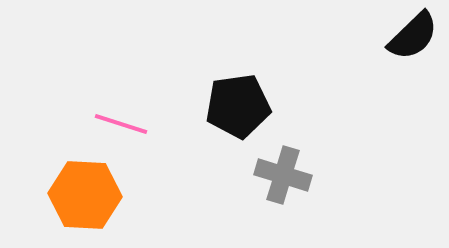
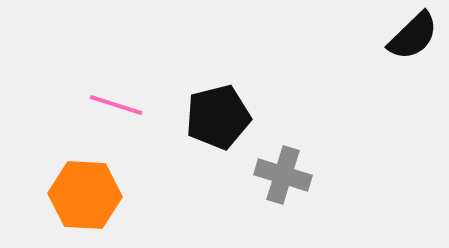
black pentagon: moved 20 px left, 11 px down; rotated 6 degrees counterclockwise
pink line: moved 5 px left, 19 px up
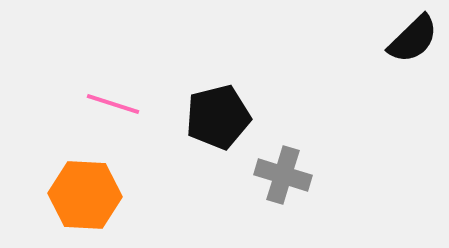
black semicircle: moved 3 px down
pink line: moved 3 px left, 1 px up
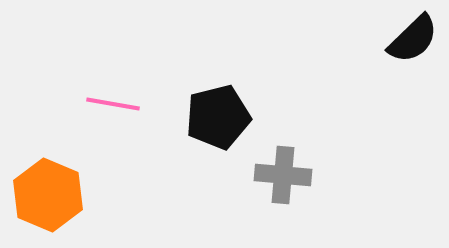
pink line: rotated 8 degrees counterclockwise
gray cross: rotated 12 degrees counterclockwise
orange hexagon: moved 37 px left; rotated 20 degrees clockwise
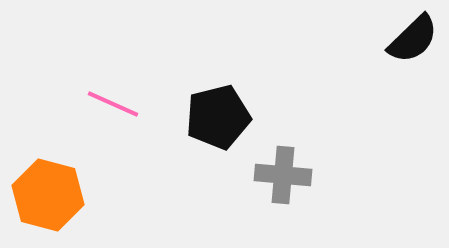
pink line: rotated 14 degrees clockwise
orange hexagon: rotated 8 degrees counterclockwise
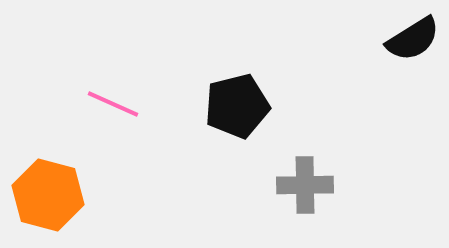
black semicircle: rotated 12 degrees clockwise
black pentagon: moved 19 px right, 11 px up
gray cross: moved 22 px right, 10 px down; rotated 6 degrees counterclockwise
